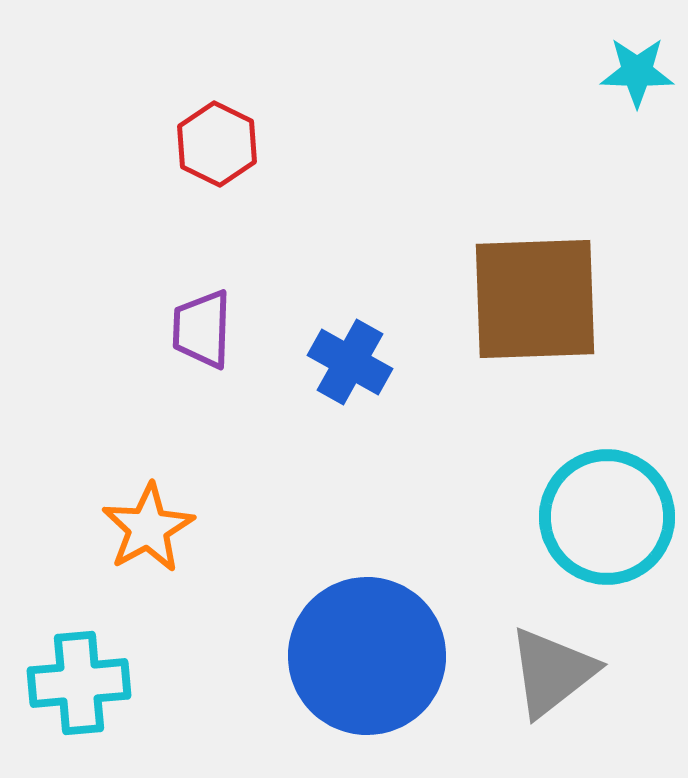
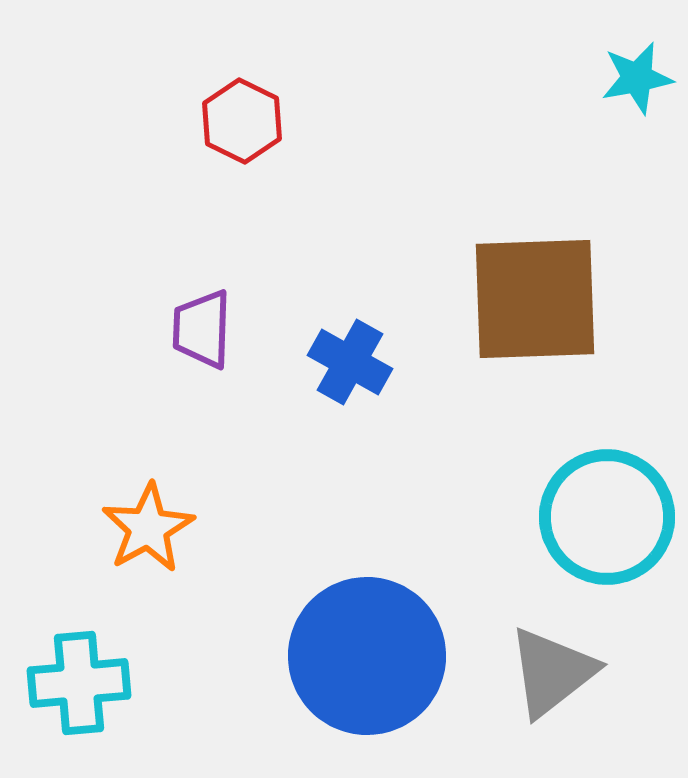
cyan star: moved 6 px down; rotated 12 degrees counterclockwise
red hexagon: moved 25 px right, 23 px up
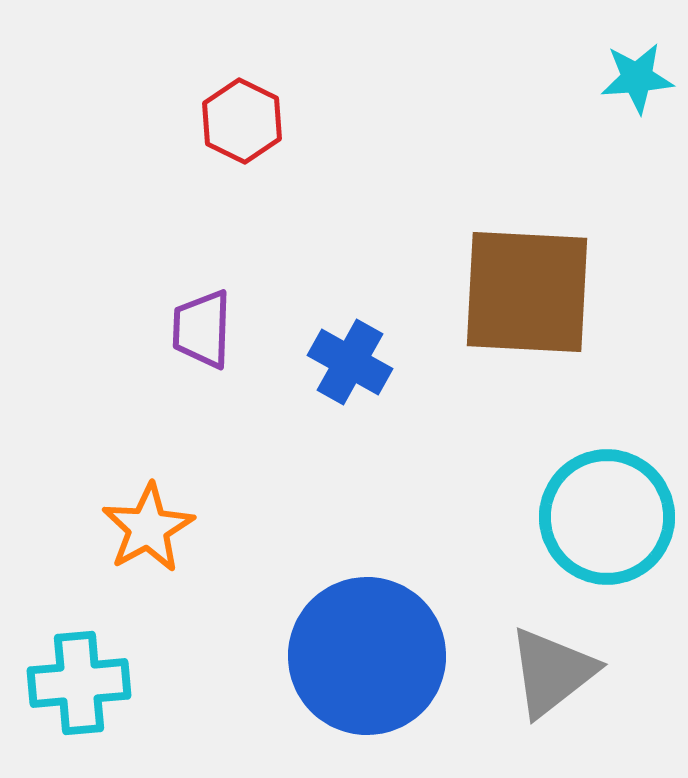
cyan star: rotated 6 degrees clockwise
brown square: moved 8 px left, 7 px up; rotated 5 degrees clockwise
